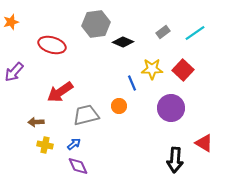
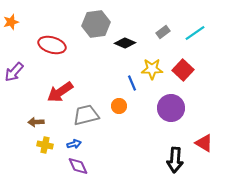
black diamond: moved 2 px right, 1 px down
blue arrow: rotated 24 degrees clockwise
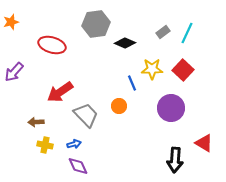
cyan line: moved 8 px left; rotated 30 degrees counterclockwise
gray trapezoid: rotated 60 degrees clockwise
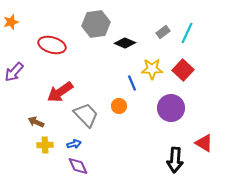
brown arrow: rotated 28 degrees clockwise
yellow cross: rotated 14 degrees counterclockwise
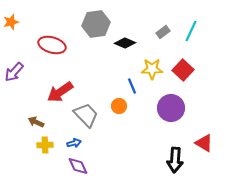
cyan line: moved 4 px right, 2 px up
blue line: moved 3 px down
blue arrow: moved 1 px up
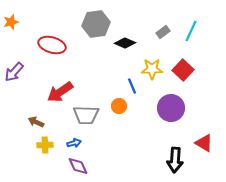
gray trapezoid: rotated 136 degrees clockwise
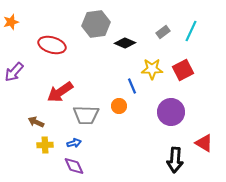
red square: rotated 20 degrees clockwise
purple circle: moved 4 px down
purple diamond: moved 4 px left
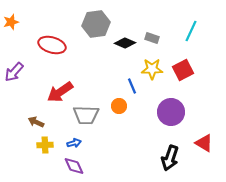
gray rectangle: moved 11 px left, 6 px down; rotated 56 degrees clockwise
black arrow: moved 5 px left, 2 px up; rotated 15 degrees clockwise
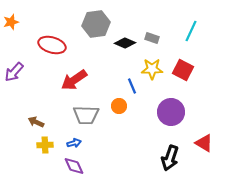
red square: rotated 35 degrees counterclockwise
red arrow: moved 14 px right, 12 px up
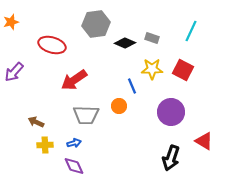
red triangle: moved 2 px up
black arrow: moved 1 px right
